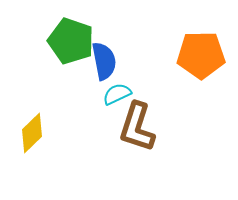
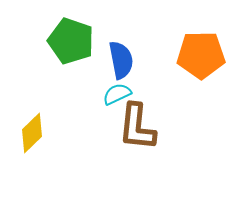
blue semicircle: moved 17 px right, 1 px up
brown L-shape: rotated 12 degrees counterclockwise
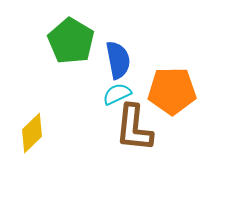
green pentagon: rotated 12 degrees clockwise
orange pentagon: moved 29 px left, 36 px down
blue semicircle: moved 3 px left
brown L-shape: moved 3 px left, 1 px down
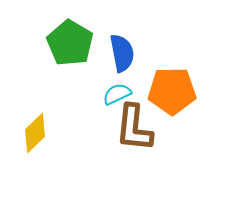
green pentagon: moved 1 px left, 2 px down
blue semicircle: moved 4 px right, 7 px up
yellow diamond: moved 3 px right
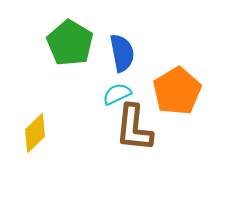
orange pentagon: moved 5 px right; rotated 30 degrees counterclockwise
